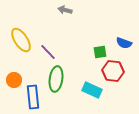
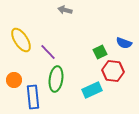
green square: rotated 16 degrees counterclockwise
cyan rectangle: rotated 48 degrees counterclockwise
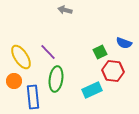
yellow ellipse: moved 17 px down
orange circle: moved 1 px down
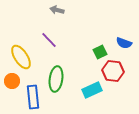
gray arrow: moved 8 px left
purple line: moved 1 px right, 12 px up
orange circle: moved 2 px left
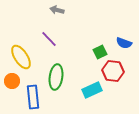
purple line: moved 1 px up
green ellipse: moved 2 px up
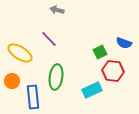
yellow ellipse: moved 1 px left, 4 px up; rotated 25 degrees counterclockwise
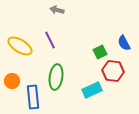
purple line: moved 1 px right, 1 px down; rotated 18 degrees clockwise
blue semicircle: rotated 42 degrees clockwise
yellow ellipse: moved 7 px up
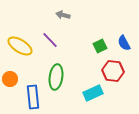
gray arrow: moved 6 px right, 5 px down
purple line: rotated 18 degrees counterclockwise
green square: moved 6 px up
orange circle: moved 2 px left, 2 px up
cyan rectangle: moved 1 px right, 3 px down
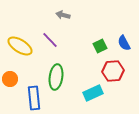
red hexagon: rotated 10 degrees counterclockwise
blue rectangle: moved 1 px right, 1 px down
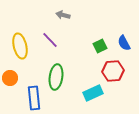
yellow ellipse: rotated 45 degrees clockwise
orange circle: moved 1 px up
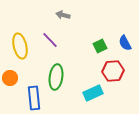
blue semicircle: moved 1 px right
